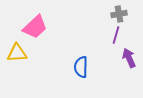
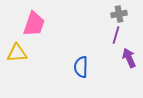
pink trapezoid: moved 1 px left, 3 px up; rotated 28 degrees counterclockwise
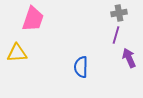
gray cross: moved 1 px up
pink trapezoid: moved 1 px left, 5 px up
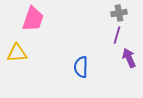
purple line: moved 1 px right
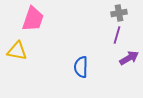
yellow triangle: moved 2 px up; rotated 15 degrees clockwise
purple arrow: rotated 84 degrees clockwise
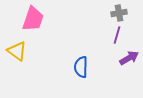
yellow triangle: rotated 25 degrees clockwise
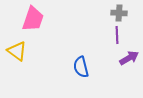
gray cross: rotated 14 degrees clockwise
purple line: rotated 18 degrees counterclockwise
blue semicircle: rotated 15 degrees counterclockwise
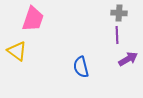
purple arrow: moved 1 px left, 1 px down
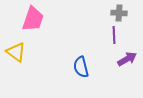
purple line: moved 3 px left
yellow triangle: moved 1 px left, 1 px down
purple arrow: moved 1 px left
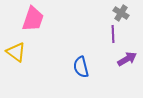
gray cross: moved 2 px right; rotated 28 degrees clockwise
purple line: moved 1 px left, 1 px up
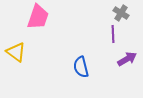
pink trapezoid: moved 5 px right, 2 px up
